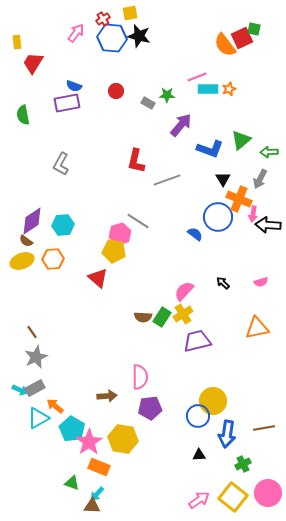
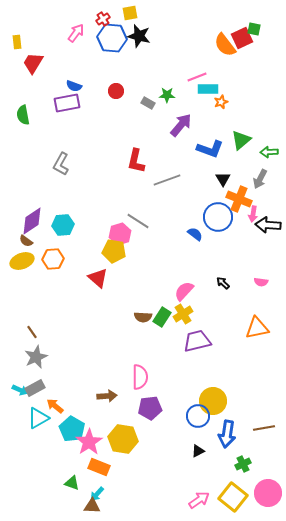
orange star at (229, 89): moved 8 px left, 13 px down
pink semicircle at (261, 282): rotated 24 degrees clockwise
black triangle at (199, 455): moved 1 px left, 4 px up; rotated 24 degrees counterclockwise
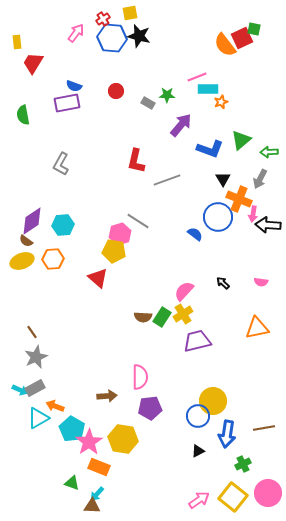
orange arrow at (55, 406): rotated 18 degrees counterclockwise
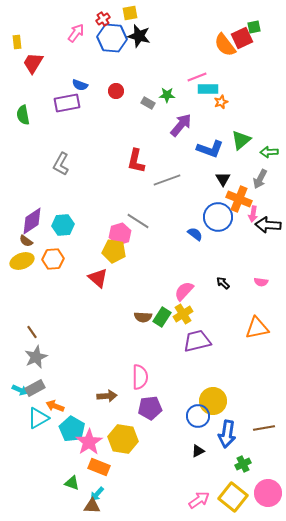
green square at (254, 29): moved 2 px up; rotated 24 degrees counterclockwise
blue semicircle at (74, 86): moved 6 px right, 1 px up
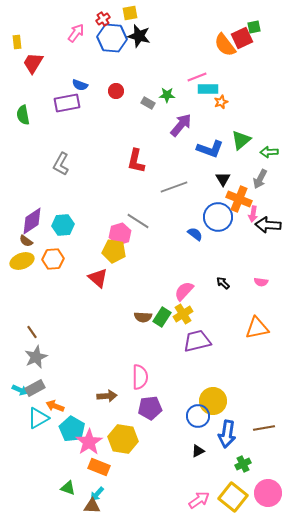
gray line at (167, 180): moved 7 px right, 7 px down
green triangle at (72, 483): moved 4 px left, 5 px down
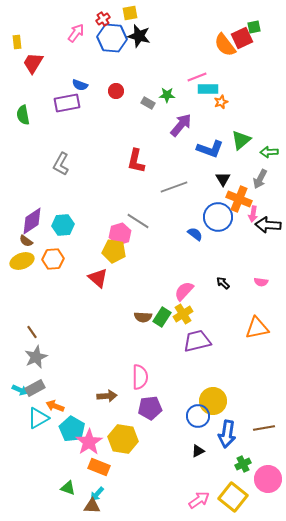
pink circle at (268, 493): moved 14 px up
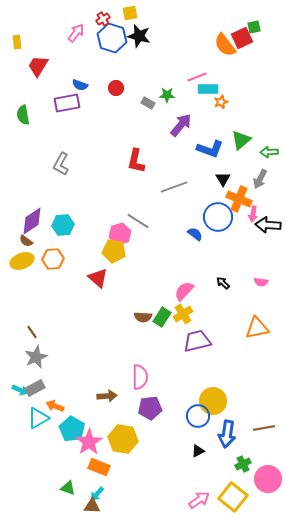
blue hexagon at (112, 38): rotated 12 degrees clockwise
red trapezoid at (33, 63): moved 5 px right, 3 px down
red circle at (116, 91): moved 3 px up
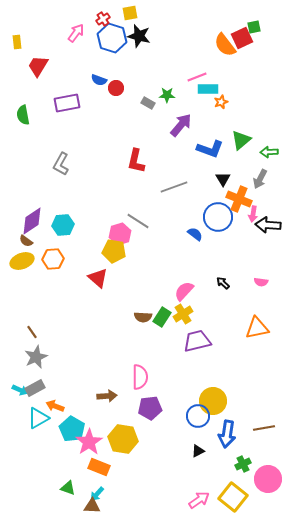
blue semicircle at (80, 85): moved 19 px right, 5 px up
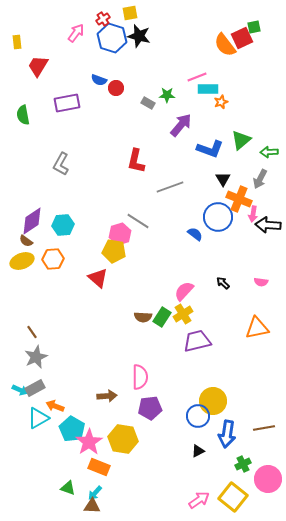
gray line at (174, 187): moved 4 px left
cyan arrow at (97, 494): moved 2 px left, 1 px up
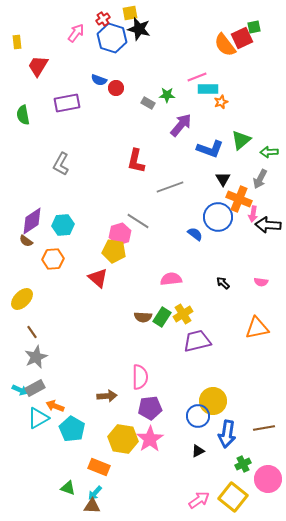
black star at (139, 36): moved 7 px up
yellow ellipse at (22, 261): moved 38 px down; rotated 25 degrees counterclockwise
pink semicircle at (184, 291): moved 13 px left, 12 px up; rotated 40 degrees clockwise
pink star at (89, 442): moved 61 px right, 3 px up
